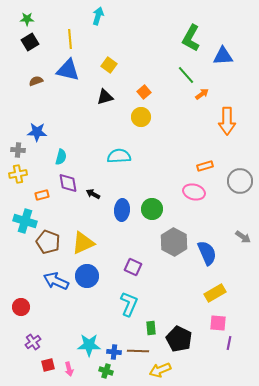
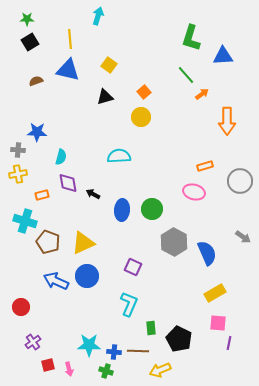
green L-shape at (191, 38): rotated 12 degrees counterclockwise
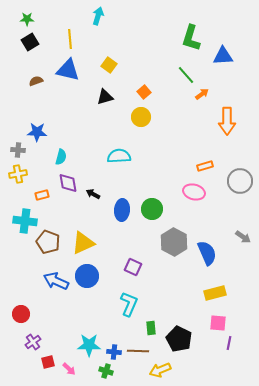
cyan cross at (25, 221): rotated 10 degrees counterclockwise
yellow rectangle at (215, 293): rotated 15 degrees clockwise
red circle at (21, 307): moved 7 px down
red square at (48, 365): moved 3 px up
pink arrow at (69, 369): rotated 32 degrees counterclockwise
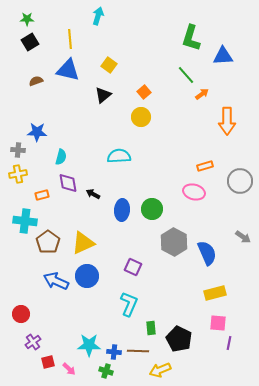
black triangle at (105, 97): moved 2 px left, 2 px up; rotated 24 degrees counterclockwise
brown pentagon at (48, 242): rotated 15 degrees clockwise
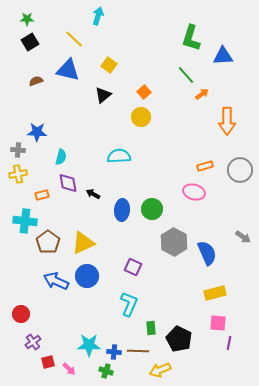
yellow line at (70, 39): moved 4 px right; rotated 42 degrees counterclockwise
gray circle at (240, 181): moved 11 px up
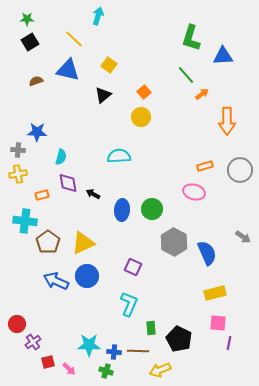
red circle at (21, 314): moved 4 px left, 10 px down
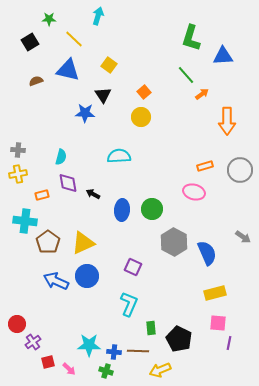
green star at (27, 19): moved 22 px right
black triangle at (103, 95): rotated 24 degrees counterclockwise
blue star at (37, 132): moved 48 px right, 19 px up
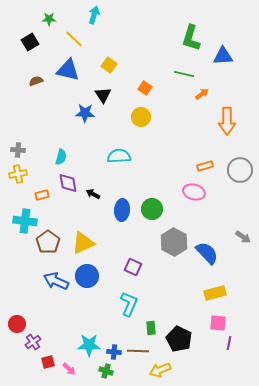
cyan arrow at (98, 16): moved 4 px left, 1 px up
green line at (186, 75): moved 2 px left, 1 px up; rotated 36 degrees counterclockwise
orange square at (144, 92): moved 1 px right, 4 px up; rotated 16 degrees counterclockwise
blue semicircle at (207, 253): rotated 20 degrees counterclockwise
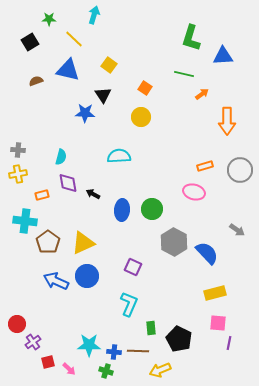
gray arrow at (243, 237): moved 6 px left, 7 px up
